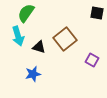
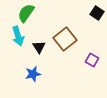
black square: rotated 24 degrees clockwise
black triangle: rotated 40 degrees clockwise
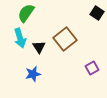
cyan arrow: moved 2 px right, 2 px down
purple square: moved 8 px down; rotated 32 degrees clockwise
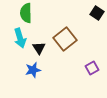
green semicircle: rotated 36 degrees counterclockwise
black triangle: moved 1 px down
blue star: moved 4 px up
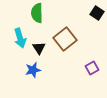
green semicircle: moved 11 px right
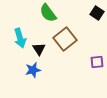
green semicircle: moved 11 px right; rotated 36 degrees counterclockwise
black triangle: moved 1 px down
purple square: moved 5 px right, 6 px up; rotated 24 degrees clockwise
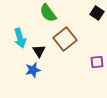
black triangle: moved 2 px down
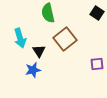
green semicircle: rotated 24 degrees clockwise
purple square: moved 2 px down
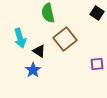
black triangle: rotated 24 degrees counterclockwise
blue star: rotated 21 degrees counterclockwise
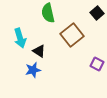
black square: rotated 16 degrees clockwise
brown square: moved 7 px right, 4 px up
purple square: rotated 32 degrees clockwise
blue star: rotated 21 degrees clockwise
